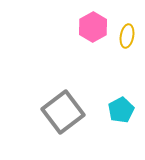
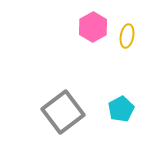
cyan pentagon: moved 1 px up
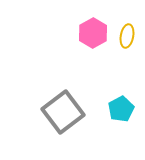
pink hexagon: moved 6 px down
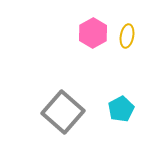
gray square: rotated 12 degrees counterclockwise
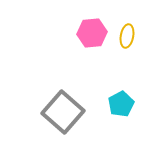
pink hexagon: moved 1 px left; rotated 24 degrees clockwise
cyan pentagon: moved 5 px up
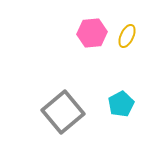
yellow ellipse: rotated 15 degrees clockwise
gray square: rotated 9 degrees clockwise
